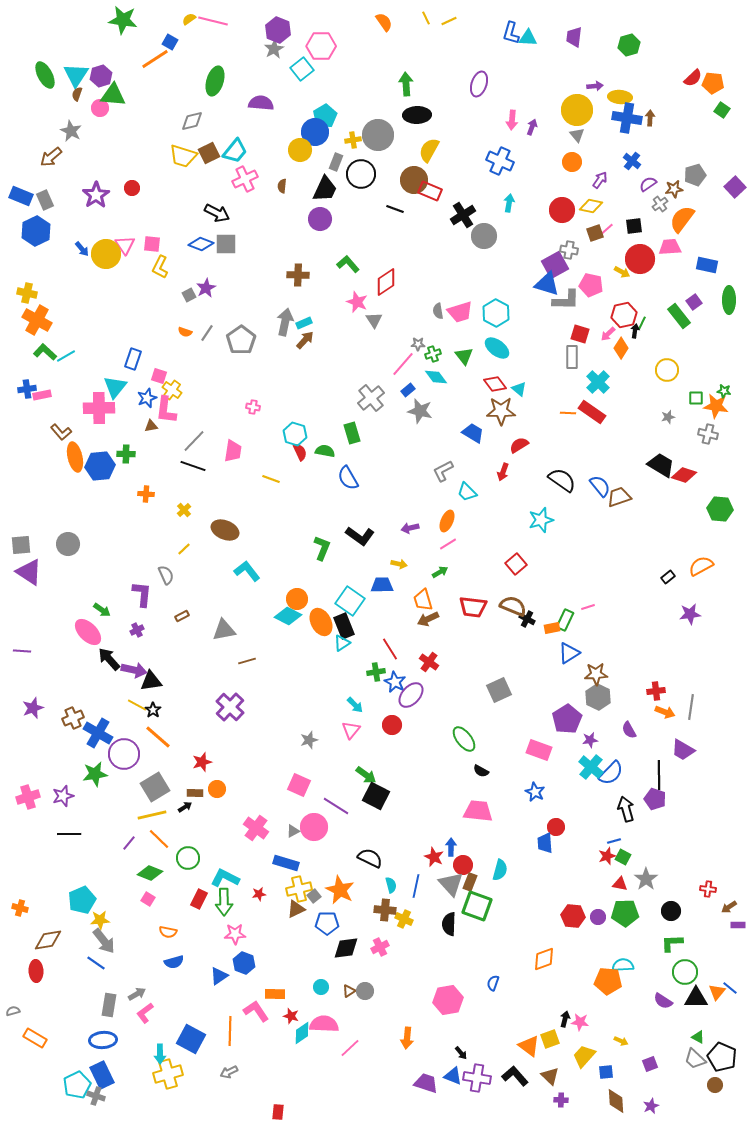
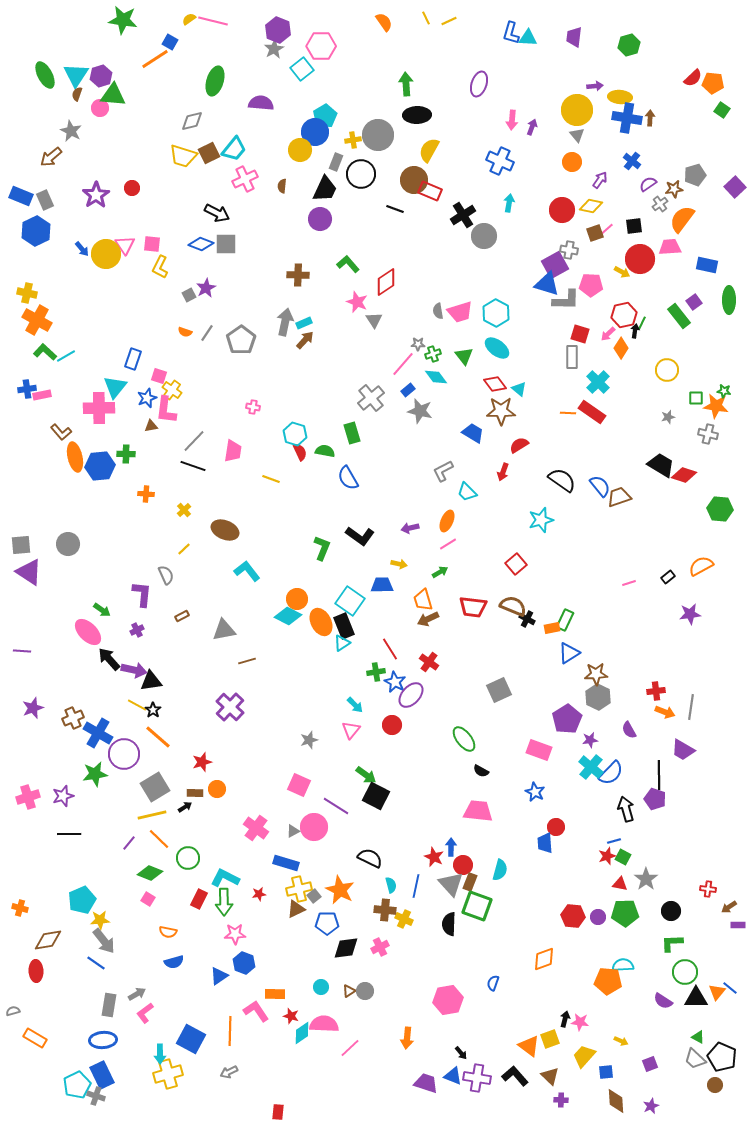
cyan trapezoid at (235, 151): moved 1 px left, 2 px up
pink pentagon at (591, 285): rotated 10 degrees counterclockwise
pink line at (588, 607): moved 41 px right, 24 px up
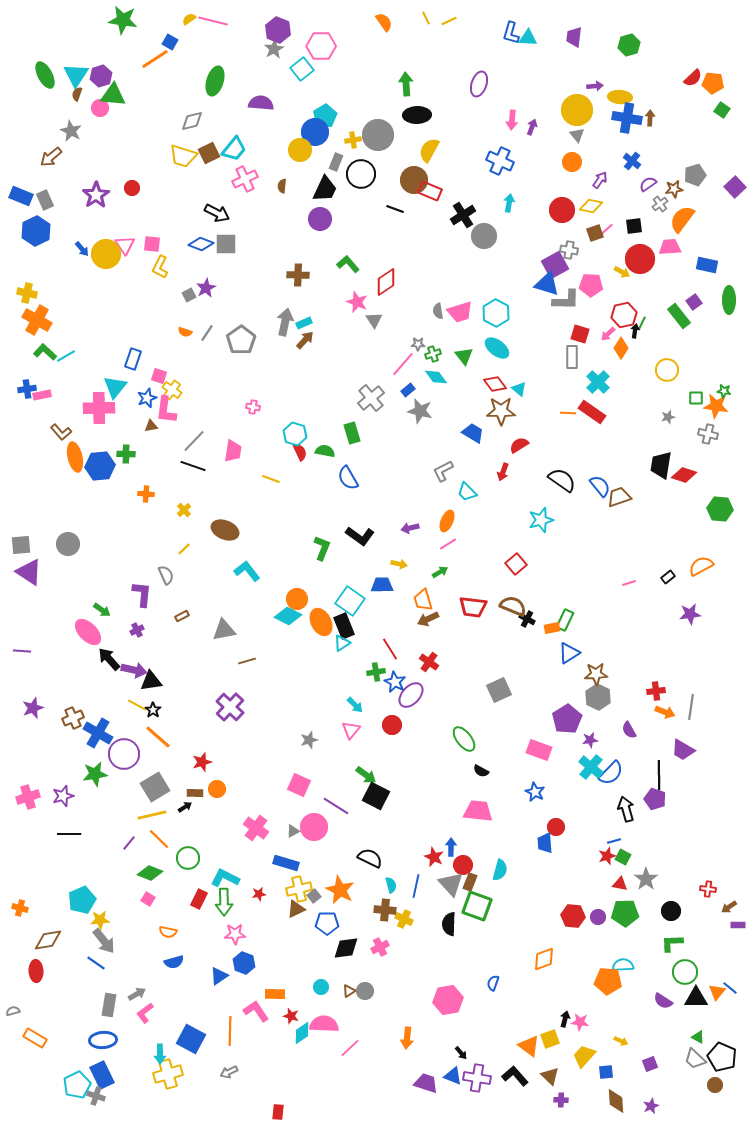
black trapezoid at (661, 465): rotated 112 degrees counterclockwise
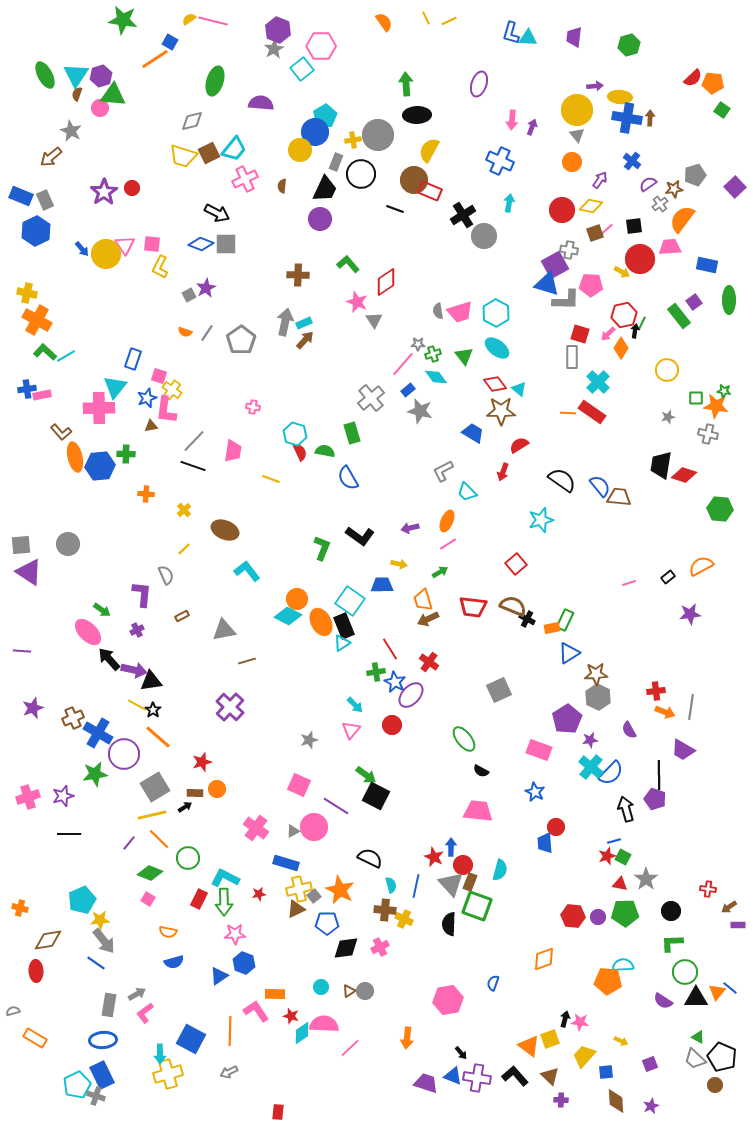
purple star at (96, 195): moved 8 px right, 3 px up
brown trapezoid at (619, 497): rotated 25 degrees clockwise
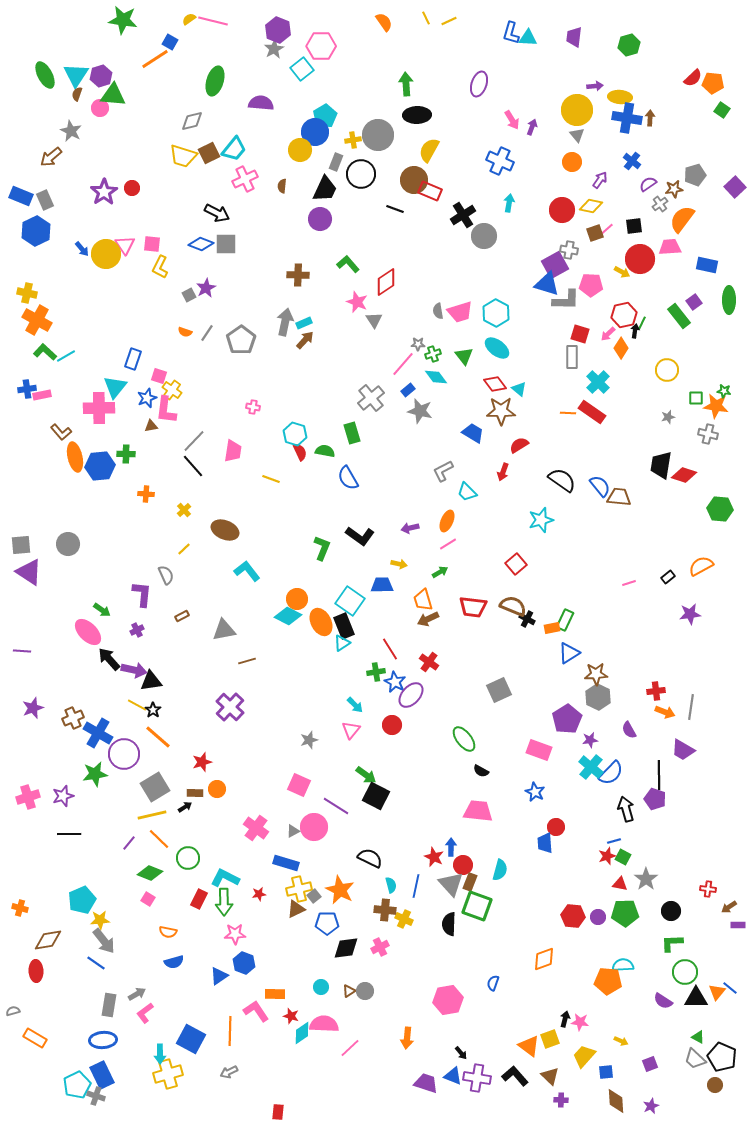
pink arrow at (512, 120): rotated 36 degrees counterclockwise
black line at (193, 466): rotated 30 degrees clockwise
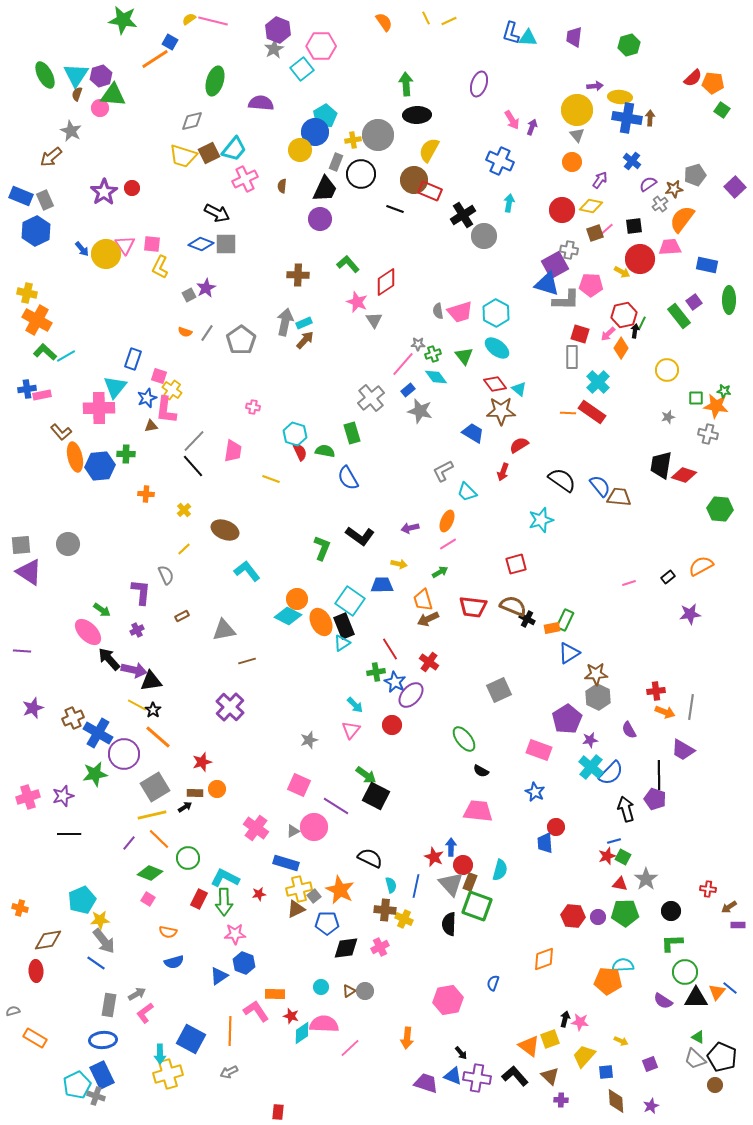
red square at (516, 564): rotated 25 degrees clockwise
purple L-shape at (142, 594): moved 1 px left, 2 px up
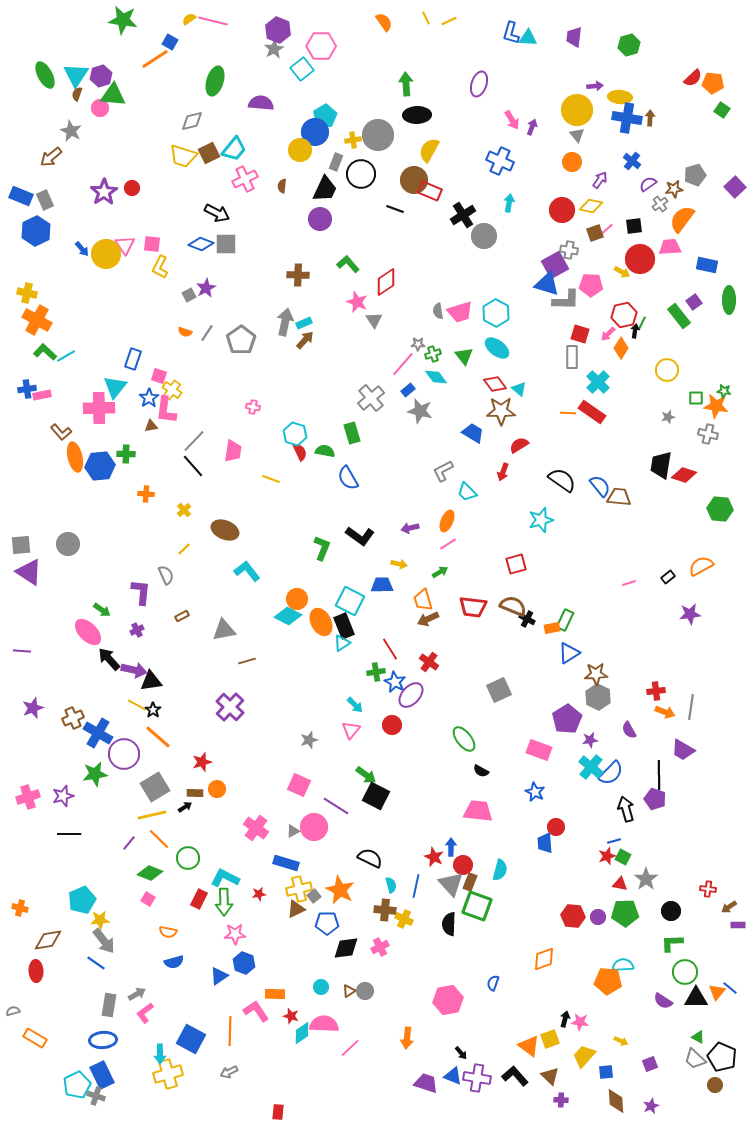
blue star at (147, 398): moved 2 px right; rotated 12 degrees counterclockwise
cyan square at (350, 601): rotated 8 degrees counterclockwise
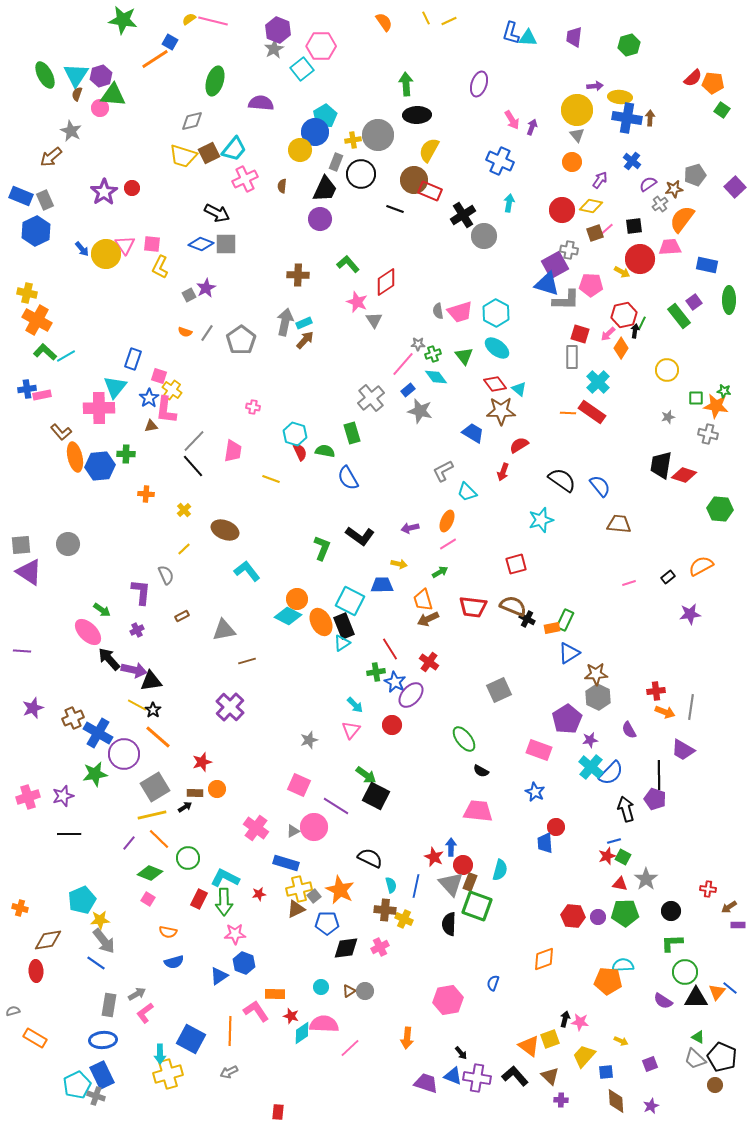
brown trapezoid at (619, 497): moved 27 px down
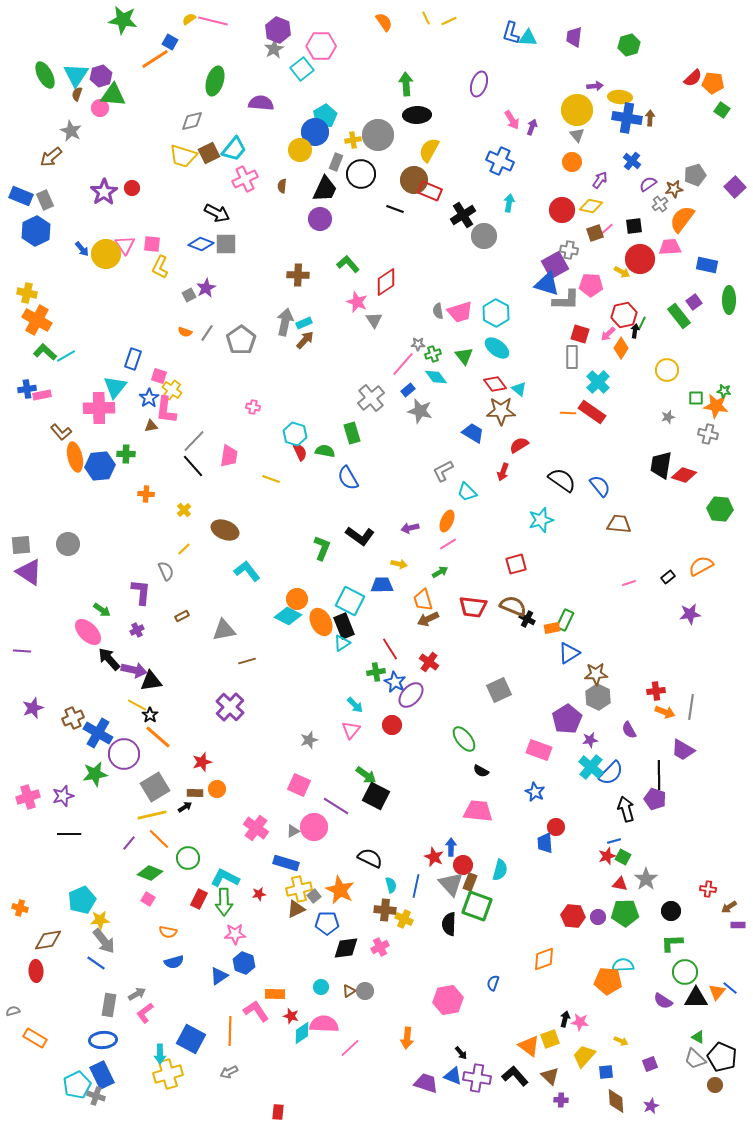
pink trapezoid at (233, 451): moved 4 px left, 5 px down
gray semicircle at (166, 575): moved 4 px up
black star at (153, 710): moved 3 px left, 5 px down
